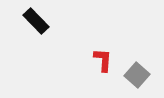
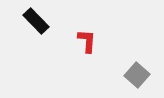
red L-shape: moved 16 px left, 19 px up
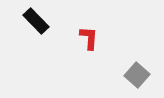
red L-shape: moved 2 px right, 3 px up
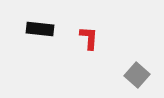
black rectangle: moved 4 px right, 8 px down; rotated 40 degrees counterclockwise
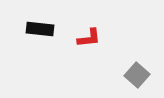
red L-shape: rotated 80 degrees clockwise
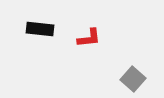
gray square: moved 4 px left, 4 px down
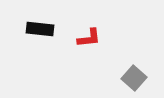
gray square: moved 1 px right, 1 px up
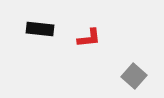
gray square: moved 2 px up
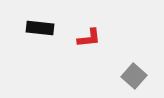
black rectangle: moved 1 px up
